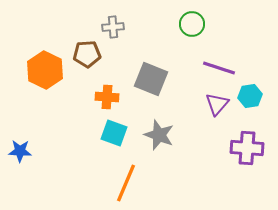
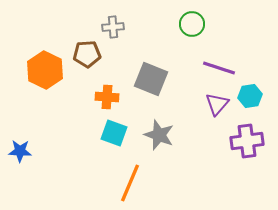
purple cross: moved 7 px up; rotated 12 degrees counterclockwise
orange line: moved 4 px right
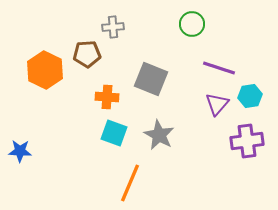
gray star: rotated 8 degrees clockwise
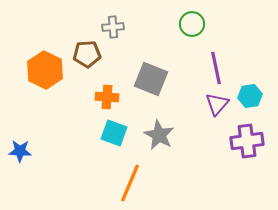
purple line: moved 3 px left; rotated 60 degrees clockwise
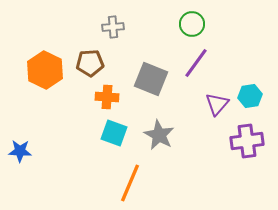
brown pentagon: moved 3 px right, 9 px down
purple line: moved 20 px left, 5 px up; rotated 48 degrees clockwise
